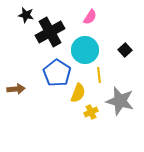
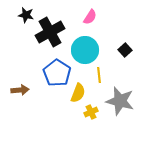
brown arrow: moved 4 px right, 1 px down
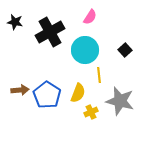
black star: moved 11 px left, 7 px down
blue pentagon: moved 10 px left, 22 px down
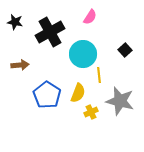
cyan circle: moved 2 px left, 4 px down
brown arrow: moved 25 px up
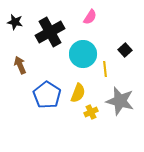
brown arrow: rotated 108 degrees counterclockwise
yellow line: moved 6 px right, 6 px up
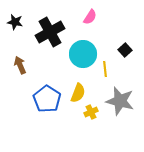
blue pentagon: moved 4 px down
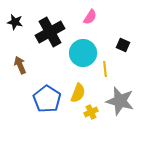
black square: moved 2 px left, 5 px up; rotated 24 degrees counterclockwise
cyan circle: moved 1 px up
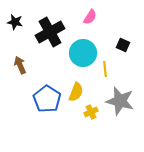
yellow semicircle: moved 2 px left, 1 px up
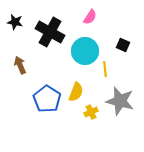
black cross: rotated 32 degrees counterclockwise
cyan circle: moved 2 px right, 2 px up
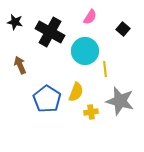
black square: moved 16 px up; rotated 16 degrees clockwise
yellow cross: rotated 16 degrees clockwise
